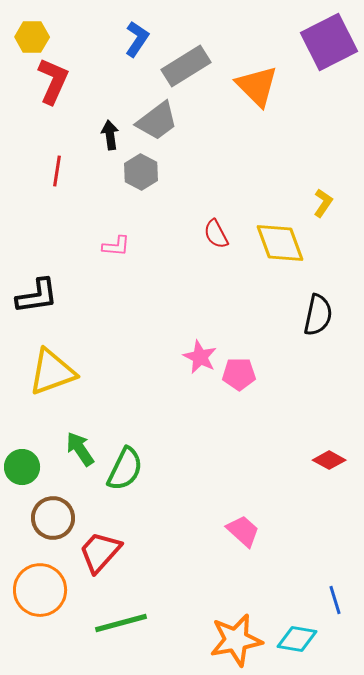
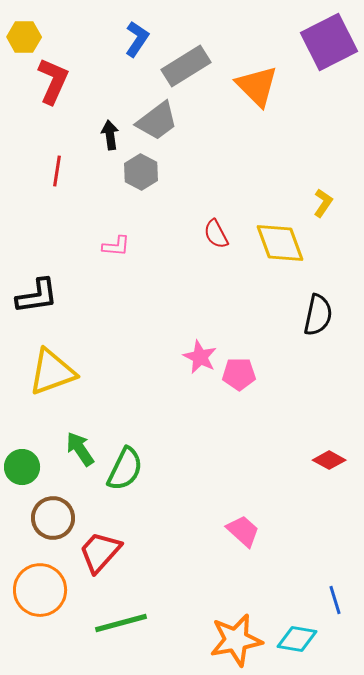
yellow hexagon: moved 8 px left
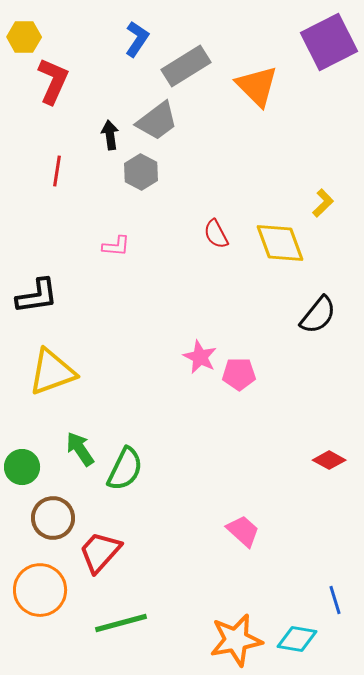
yellow L-shape: rotated 12 degrees clockwise
black semicircle: rotated 27 degrees clockwise
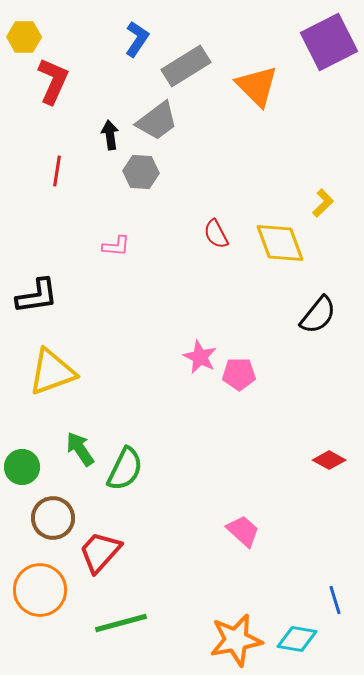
gray hexagon: rotated 24 degrees counterclockwise
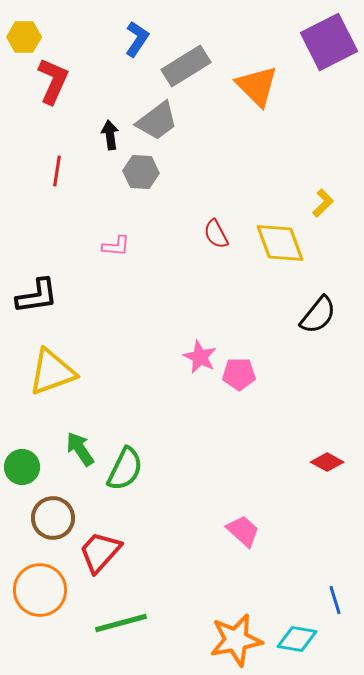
red diamond: moved 2 px left, 2 px down
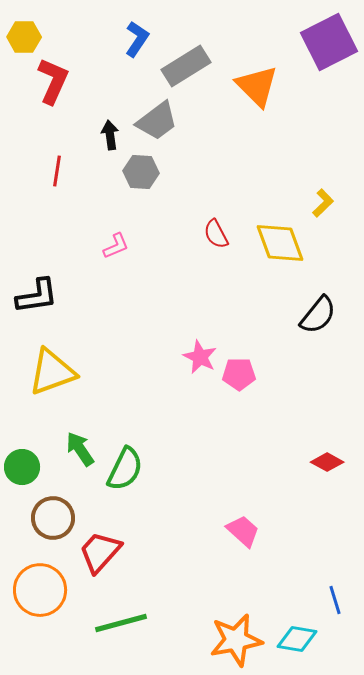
pink L-shape: rotated 28 degrees counterclockwise
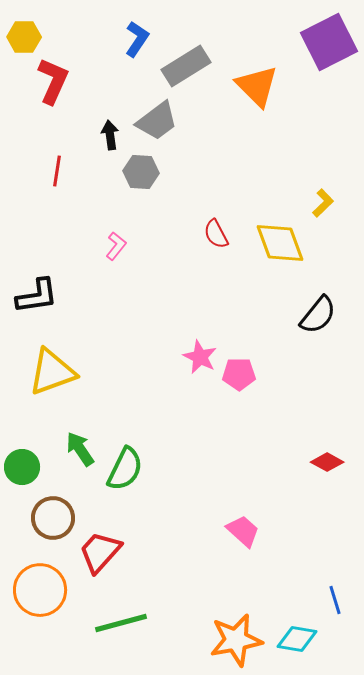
pink L-shape: rotated 28 degrees counterclockwise
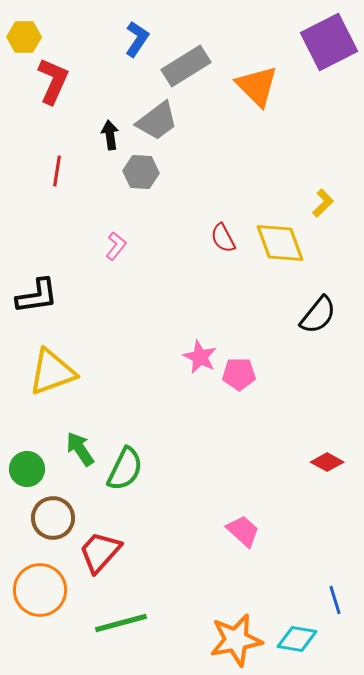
red semicircle: moved 7 px right, 4 px down
green circle: moved 5 px right, 2 px down
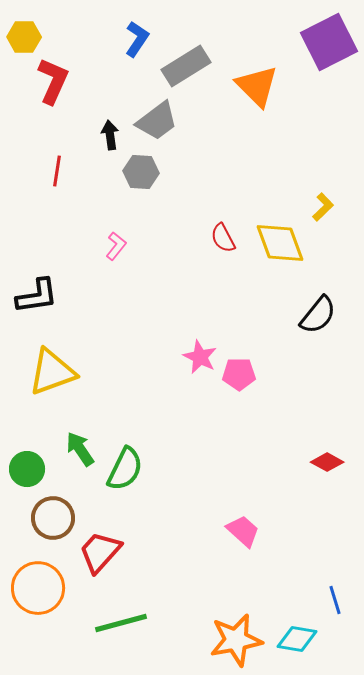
yellow L-shape: moved 4 px down
orange circle: moved 2 px left, 2 px up
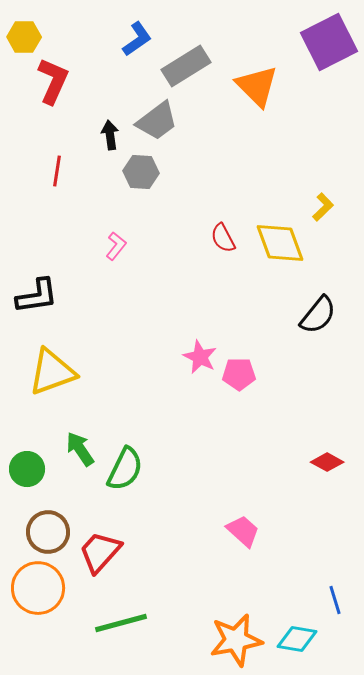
blue L-shape: rotated 21 degrees clockwise
brown circle: moved 5 px left, 14 px down
